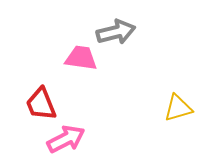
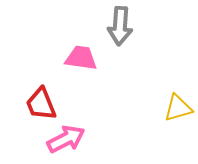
gray arrow: moved 4 px right, 6 px up; rotated 108 degrees clockwise
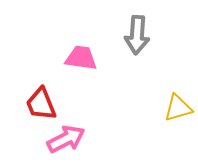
gray arrow: moved 17 px right, 9 px down
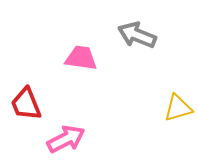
gray arrow: rotated 108 degrees clockwise
red trapezoid: moved 15 px left
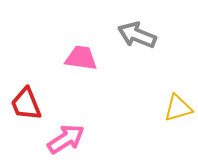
pink arrow: rotated 6 degrees counterclockwise
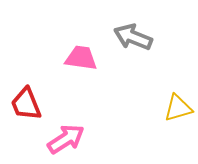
gray arrow: moved 4 px left, 2 px down
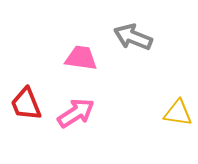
yellow triangle: moved 5 px down; rotated 24 degrees clockwise
pink arrow: moved 10 px right, 26 px up
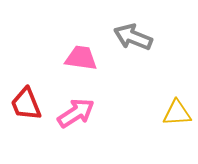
yellow triangle: moved 1 px left; rotated 12 degrees counterclockwise
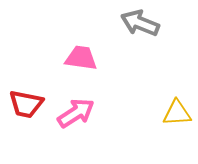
gray arrow: moved 7 px right, 14 px up
red trapezoid: rotated 57 degrees counterclockwise
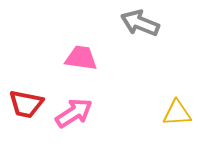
pink arrow: moved 2 px left
